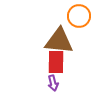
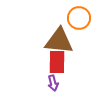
orange circle: moved 2 px down
red rectangle: moved 1 px right
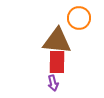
brown triangle: moved 2 px left
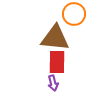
orange circle: moved 5 px left, 4 px up
brown triangle: moved 2 px left, 3 px up
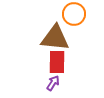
purple arrow: rotated 133 degrees counterclockwise
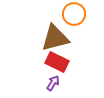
brown triangle: rotated 20 degrees counterclockwise
red rectangle: rotated 65 degrees counterclockwise
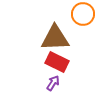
orange circle: moved 9 px right
brown triangle: rotated 12 degrees clockwise
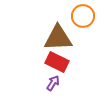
orange circle: moved 2 px down
brown triangle: moved 3 px right
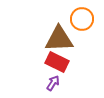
orange circle: moved 1 px left, 3 px down
brown triangle: moved 1 px right, 1 px down
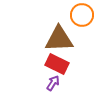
orange circle: moved 4 px up
red rectangle: moved 2 px down
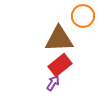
orange circle: moved 1 px right, 1 px down
red rectangle: moved 3 px right, 1 px down; rotated 65 degrees counterclockwise
